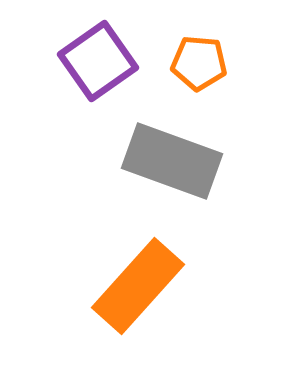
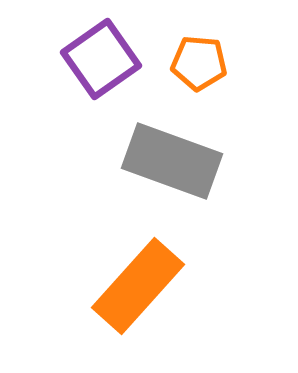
purple square: moved 3 px right, 2 px up
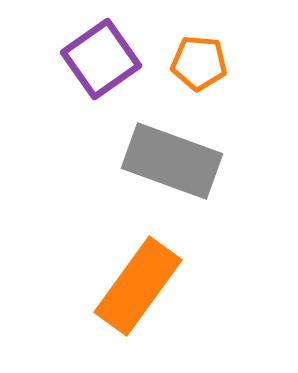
orange rectangle: rotated 6 degrees counterclockwise
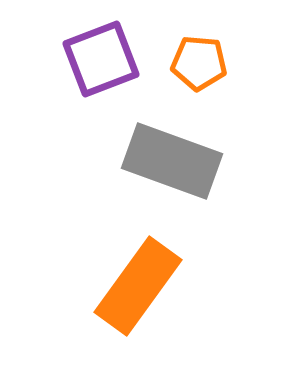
purple square: rotated 14 degrees clockwise
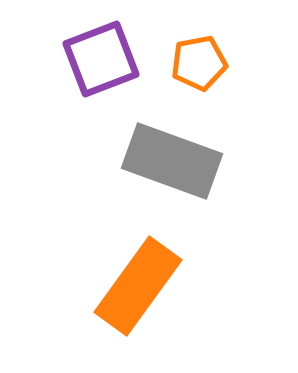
orange pentagon: rotated 16 degrees counterclockwise
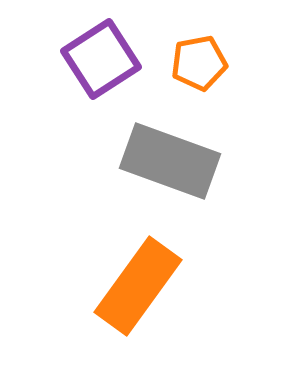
purple square: rotated 12 degrees counterclockwise
gray rectangle: moved 2 px left
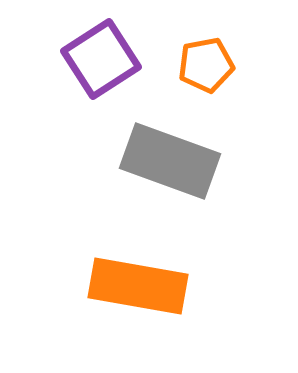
orange pentagon: moved 7 px right, 2 px down
orange rectangle: rotated 64 degrees clockwise
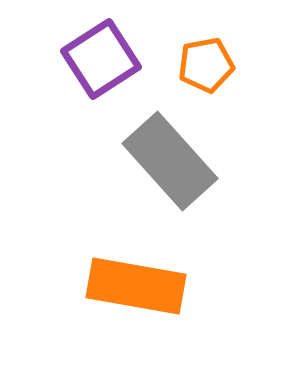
gray rectangle: rotated 28 degrees clockwise
orange rectangle: moved 2 px left
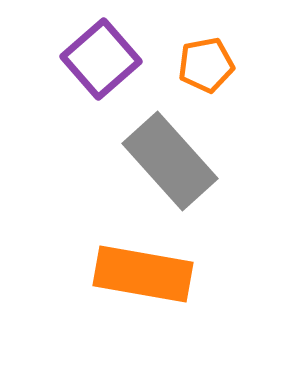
purple square: rotated 8 degrees counterclockwise
orange rectangle: moved 7 px right, 12 px up
